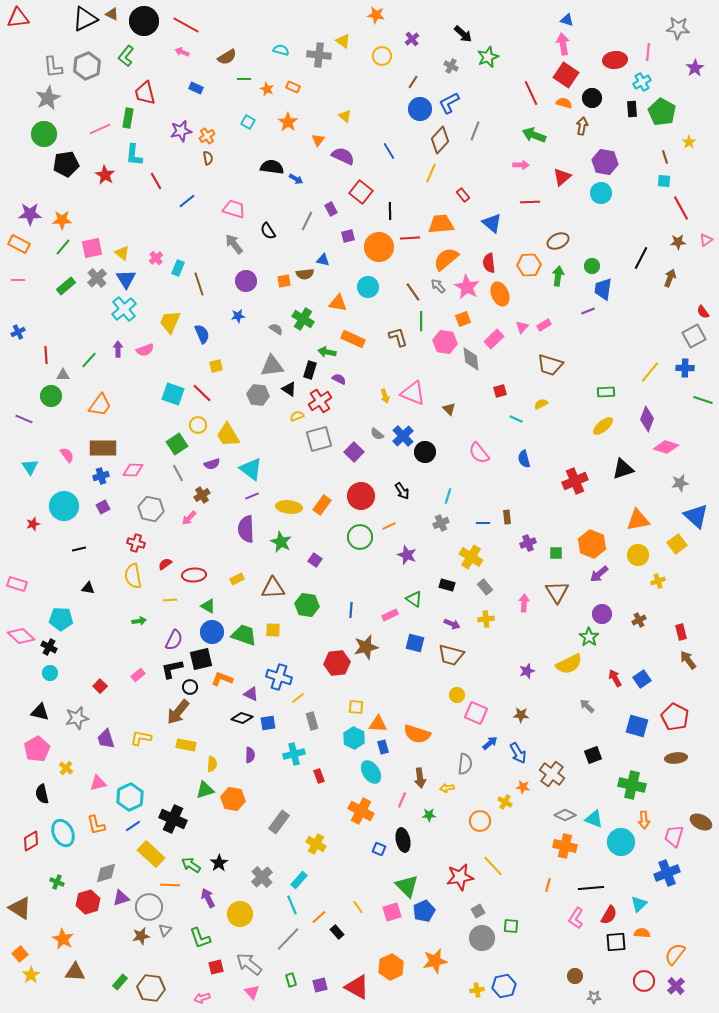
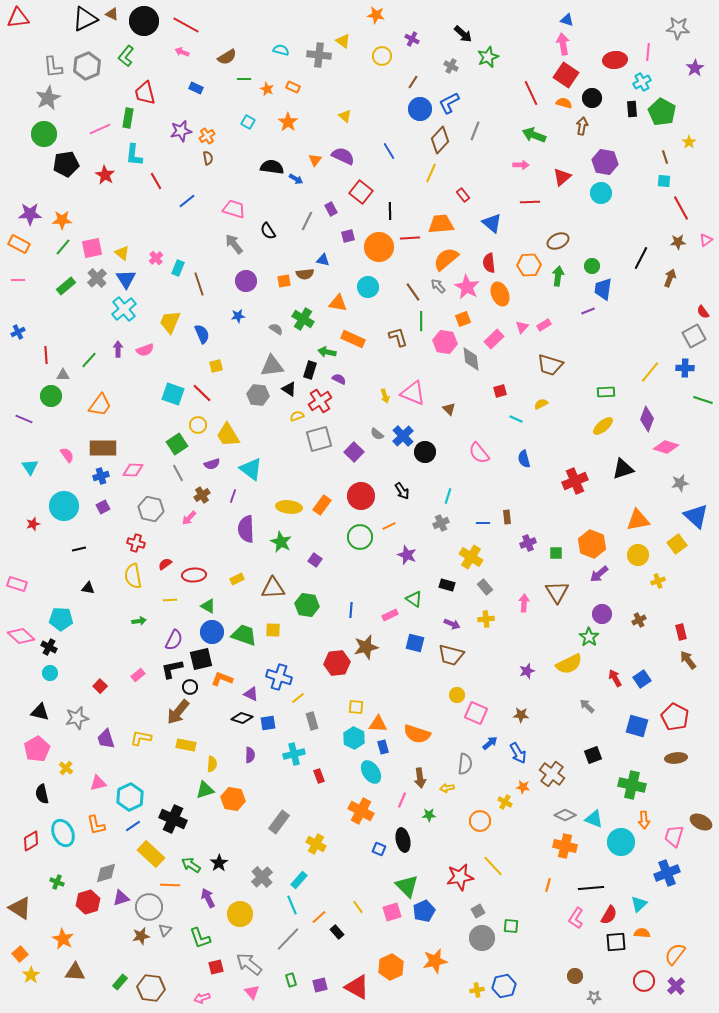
purple cross at (412, 39): rotated 24 degrees counterclockwise
orange triangle at (318, 140): moved 3 px left, 20 px down
purple line at (252, 496): moved 19 px left; rotated 48 degrees counterclockwise
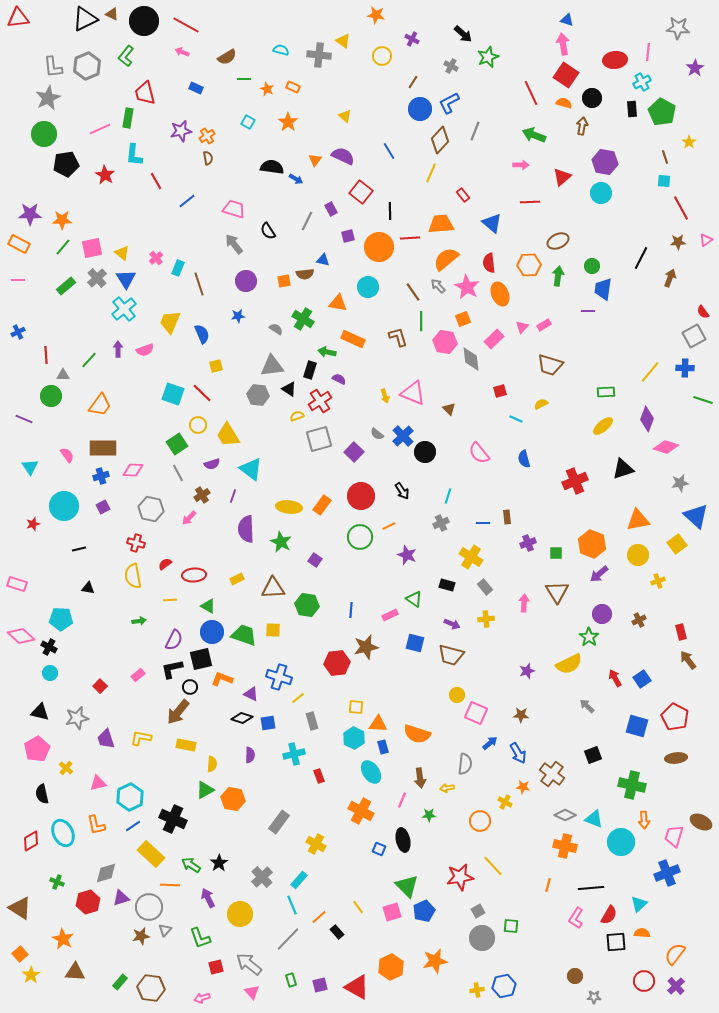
purple line at (588, 311): rotated 24 degrees clockwise
green triangle at (205, 790): rotated 12 degrees counterclockwise
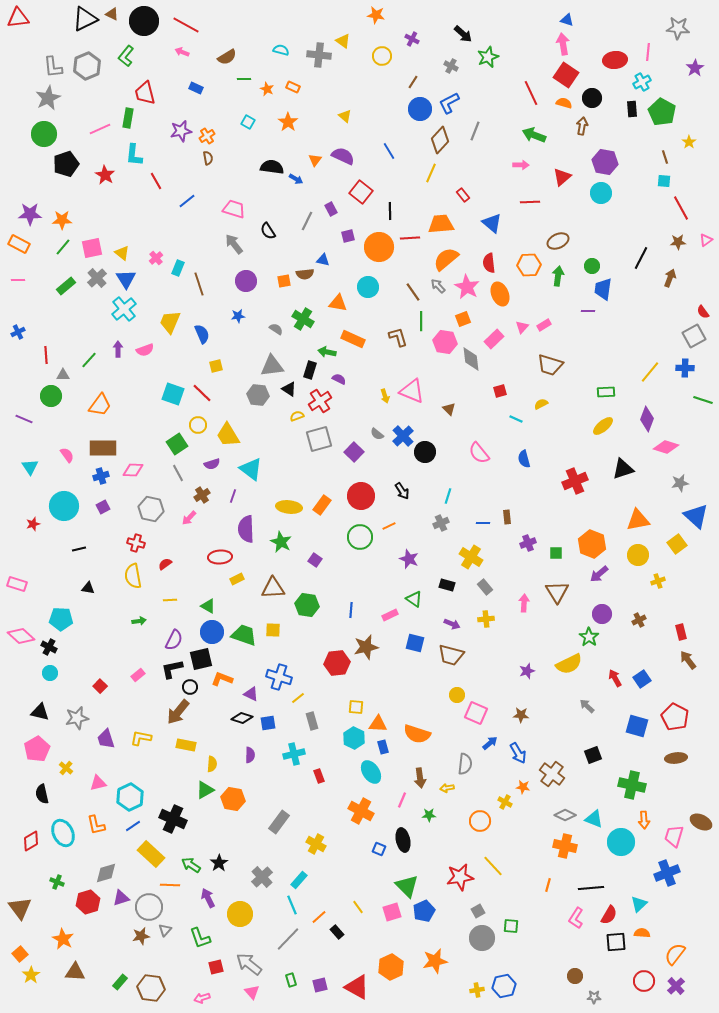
black pentagon at (66, 164): rotated 10 degrees counterclockwise
pink triangle at (413, 393): moved 1 px left, 2 px up
purple star at (407, 555): moved 2 px right, 4 px down
red ellipse at (194, 575): moved 26 px right, 18 px up
brown triangle at (20, 908): rotated 20 degrees clockwise
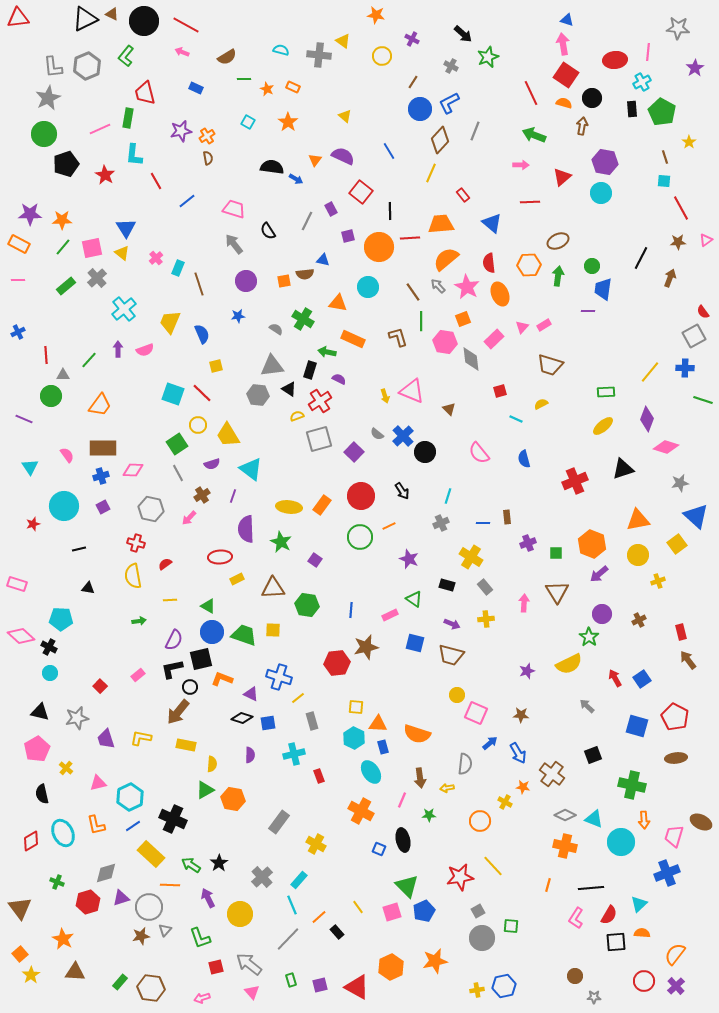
blue triangle at (126, 279): moved 51 px up
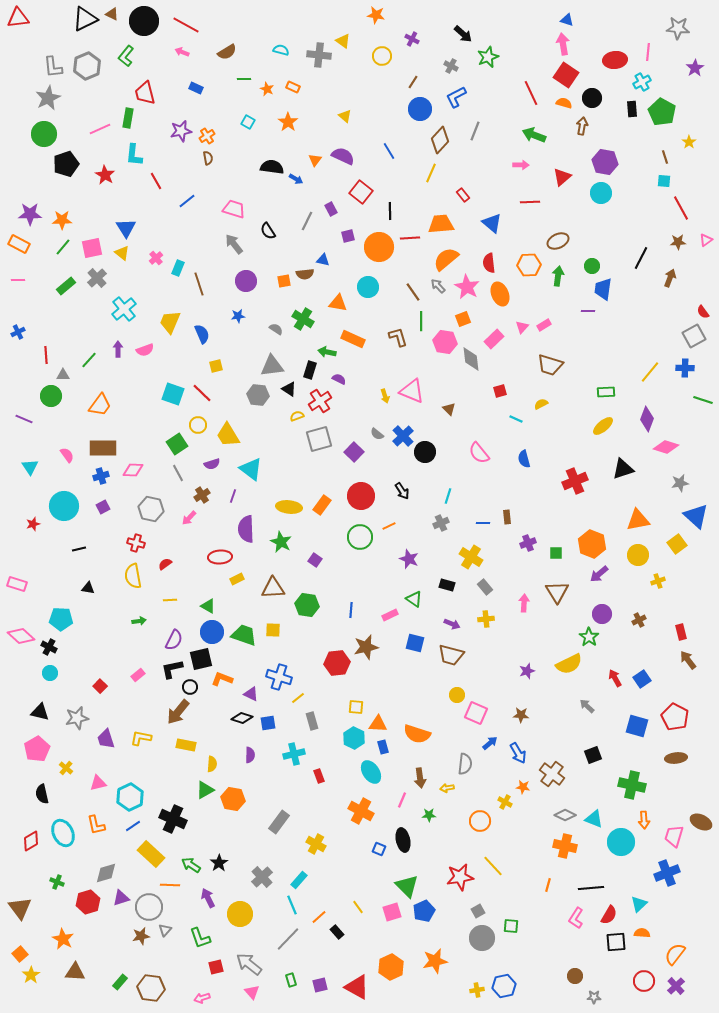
brown semicircle at (227, 57): moved 5 px up
blue L-shape at (449, 103): moved 7 px right, 6 px up
